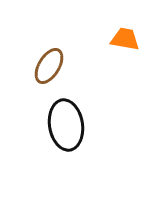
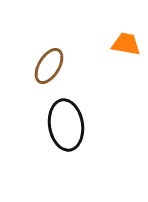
orange trapezoid: moved 1 px right, 5 px down
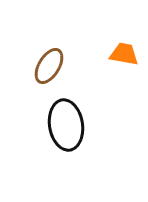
orange trapezoid: moved 2 px left, 10 px down
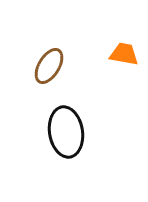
black ellipse: moved 7 px down
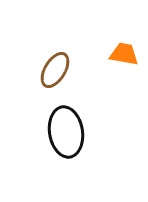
brown ellipse: moved 6 px right, 4 px down
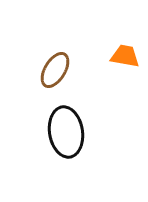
orange trapezoid: moved 1 px right, 2 px down
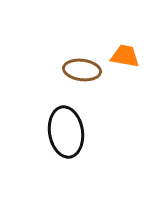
brown ellipse: moved 27 px right; rotated 66 degrees clockwise
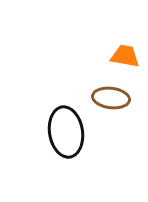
brown ellipse: moved 29 px right, 28 px down
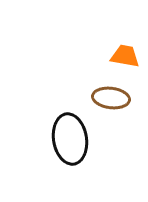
black ellipse: moved 4 px right, 7 px down
